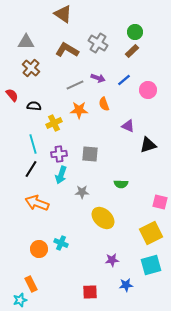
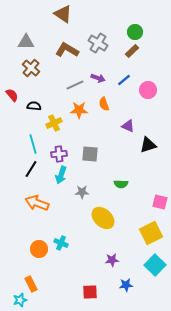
cyan square: moved 4 px right; rotated 30 degrees counterclockwise
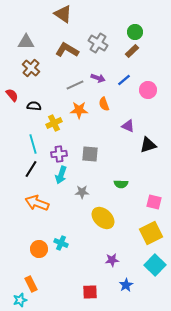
pink square: moved 6 px left
blue star: rotated 24 degrees counterclockwise
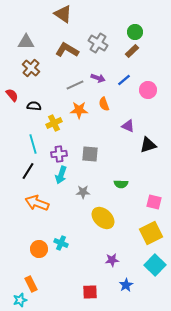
black line: moved 3 px left, 2 px down
gray star: moved 1 px right
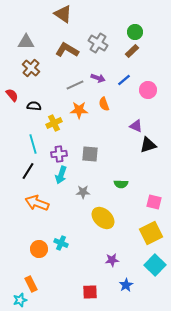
purple triangle: moved 8 px right
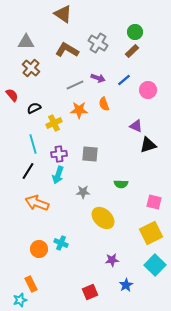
black semicircle: moved 2 px down; rotated 32 degrees counterclockwise
cyan arrow: moved 3 px left
red square: rotated 21 degrees counterclockwise
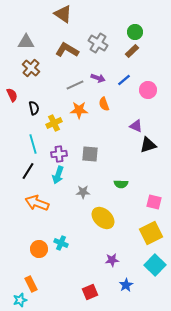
red semicircle: rotated 16 degrees clockwise
black semicircle: rotated 104 degrees clockwise
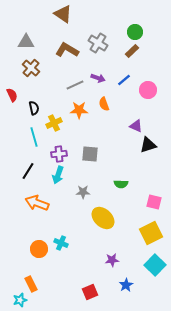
cyan line: moved 1 px right, 7 px up
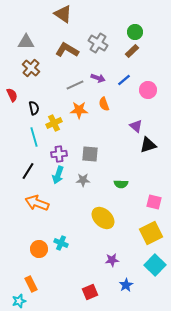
purple triangle: rotated 16 degrees clockwise
gray star: moved 12 px up
cyan star: moved 1 px left, 1 px down
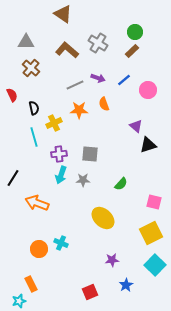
brown L-shape: rotated 10 degrees clockwise
black line: moved 15 px left, 7 px down
cyan arrow: moved 3 px right
green semicircle: rotated 48 degrees counterclockwise
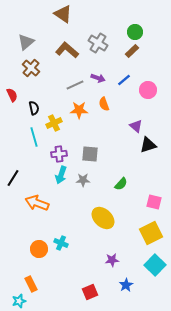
gray triangle: rotated 42 degrees counterclockwise
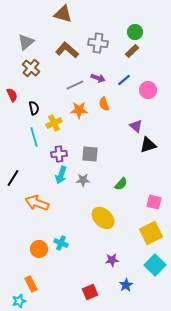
brown triangle: rotated 18 degrees counterclockwise
gray cross: rotated 24 degrees counterclockwise
